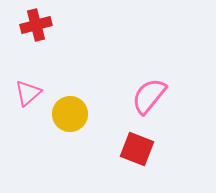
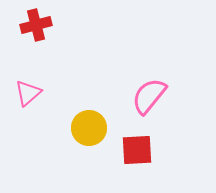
yellow circle: moved 19 px right, 14 px down
red square: moved 1 px down; rotated 24 degrees counterclockwise
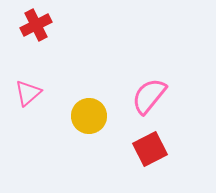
red cross: rotated 12 degrees counterclockwise
yellow circle: moved 12 px up
red square: moved 13 px right, 1 px up; rotated 24 degrees counterclockwise
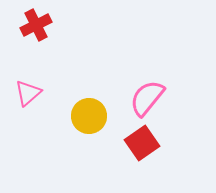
pink semicircle: moved 2 px left, 2 px down
red square: moved 8 px left, 6 px up; rotated 8 degrees counterclockwise
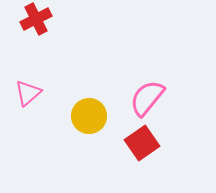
red cross: moved 6 px up
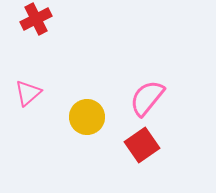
yellow circle: moved 2 px left, 1 px down
red square: moved 2 px down
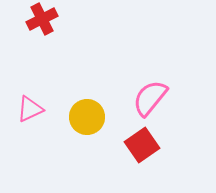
red cross: moved 6 px right
pink triangle: moved 2 px right, 16 px down; rotated 16 degrees clockwise
pink semicircle: moved 3 px right
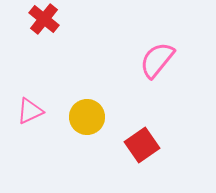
red cross: moved 2 px right; rotated 24 degrees counterclockwise
pink semicircle: moved 7 px right, 38 px up
pink triangle: moved 2 px down
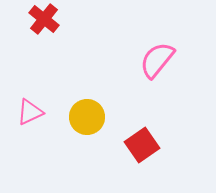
pink triangle: moved 1 px down
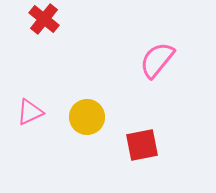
red square: rotated 24 degrees clockwise
